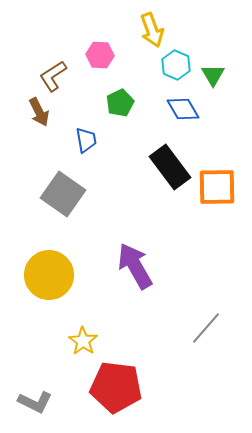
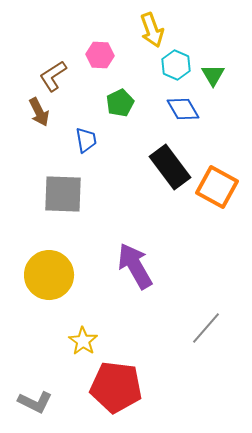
orange square: rotated 30 degrees clockwise
gray square: rotated 33 degrees counterclockwise
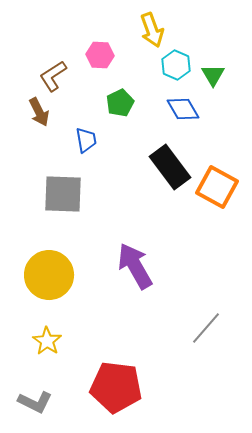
yellow star: moved 36 px left
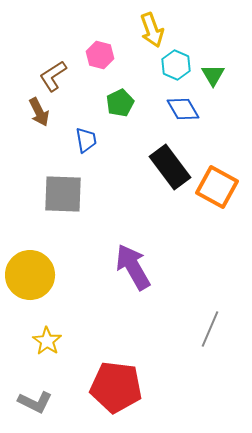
pink hexagon: rotated 12 degrees clockwise
purple arrow: moved 2 px left, 1 px down
yellow circle: moved 19 px left
gray line: moved 4 px right, 1 px down; rotated 18 degrees counterclockwise
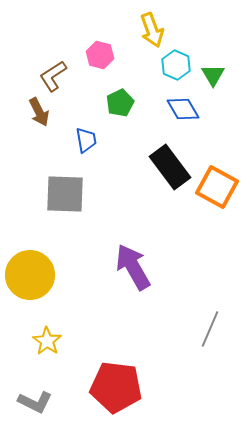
gray square: moved 2 px right
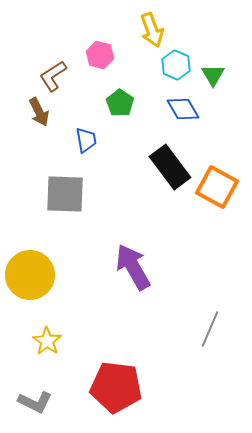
green pentagon: rotated 12 degrees counterclockwise
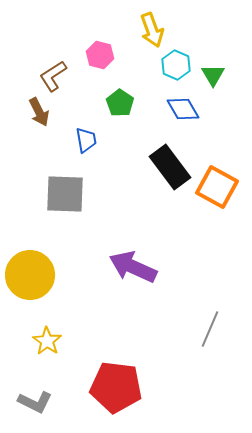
purple arrow: rotated 36 degrees counterclockwise
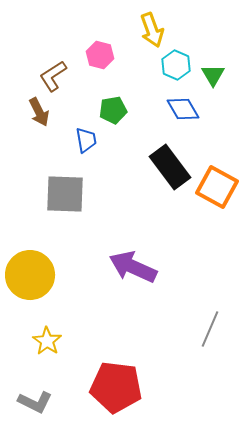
green pentagon: moved 7 px left, 7 px down; rotated 28 degrees clockwise
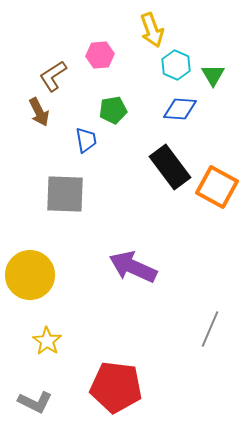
pink hexagon: rotated 20 degrees counterclockwise
blue diamond: moved 3 px left; rotated 56 degrees counterclockwise
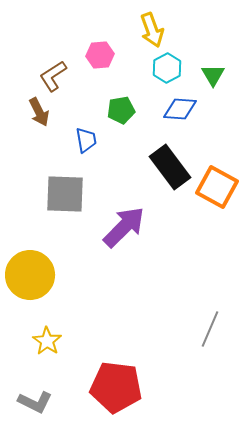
cyan hexagon: moved 9 px left, 3 px down; rotated 8 degrees clockwise
green pentagon: moved 8 px right
purple arrow: moved 9 px left, 40 px up; rotated 111 degrees clockwise
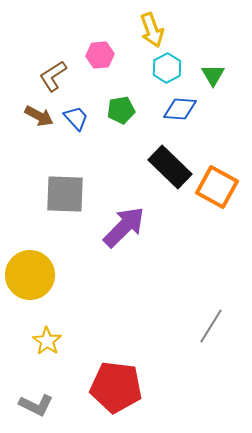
brown arrow: moved 4 px down; rotated 36 degrees counterclockwise
blue trapezoid: moved 10 px left, 22 px up; rotated 32 degrees counterclockwise
black rectangle: rotated 9 degrees counterclockwise
gray line: moved 1 px right, 3 px up; rotated 9 degrees clockwise
gray L-shape: moved 1 px right, 3 px down
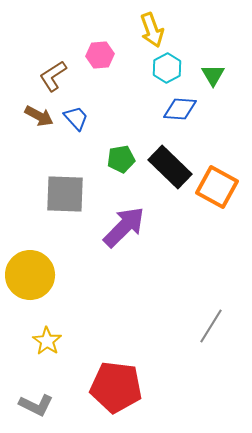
green pentagon: moved 49 px down
